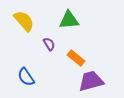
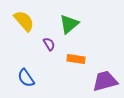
green triangle: moved 4 px down; rotated 35 degrees counterclockwise
orange rectangle: moved 1 px down; rotated 30 degrees counterclockwise
blue semicircle: moved 1 px down
purple trapezoid: moved 14 px right
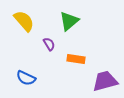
green triangle: moved 3 px up
blue semicircle: rotated 30 degrees counterclockwise
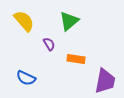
purple trapezoid: rotated 116 degrees clockwise
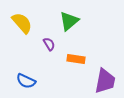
yellow semicircle: moved 2 px left, 2 px down
blue semicircle: moved 3 px down
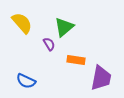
green triangle: moved 5 px left, 6 px down
orange rectangle: moved 1 px down
purple trapezoid: moved 4 px left, 3 px up
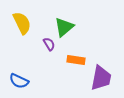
yellow semicircle: rotated 15 degrees clockwise
blue semicircle: moved 7 px left
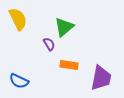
yellow semicircle: moved 4 px left, 4 px up
orange rectangle: moved 7 px left, 5 px down
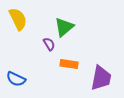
orange rectangle: moved 1 px up
blue semicircle: moved 3 px left, 2 px up
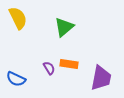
yellow semicircle: moved 1 px up
purple semicircle: moved 24 px down
